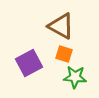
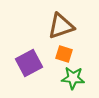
brown triangle: rotated 48 degrees counterclockwise
green star: moved 2 px left, 1 px down
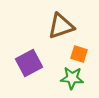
orange square: moved 15 px right
green star: moved 1 px left
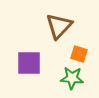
brown triangle: moved 2 px left; rotated 28 degrees counterclockwise
purple square: rotated 28 degrees clockwise
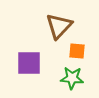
orange square: moved 2 px left, 3 px up; rotated 12 degrees counterclockwise
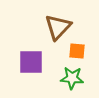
brown triangle: moved 1 px left, 1 px down
purple square: moved 2 px right, 1 px up
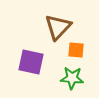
orange square: moved 1 px left, 1 px up
purple square: rotated 12 degrees clockwise
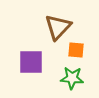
purple square: rotated 12 degrees counterclockwise
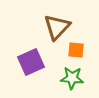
brown triangle: moved 1 px left
purple square: rotated 24 degrees counterclockwise
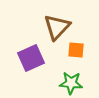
purple square: moved 4 px up
green star: moved 1 px left, 5 px down
